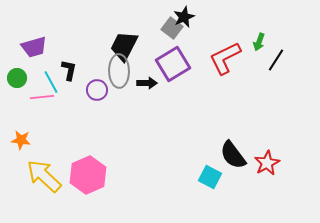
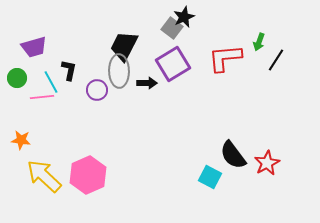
red L-shape: rotated 21 degrees clockwise
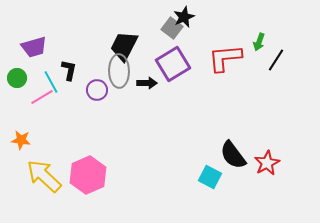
pink line: rotated 25 degrees counterclockwise
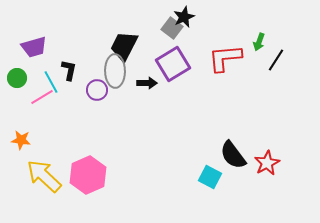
gray ellipse: moved 4 px left
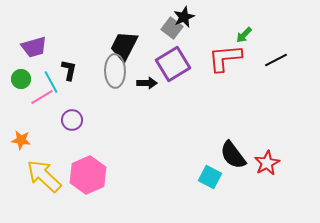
green arrow: moved 15 px left, 7 px up; rotated 24 degrees clockwise
black line: rotated 30 degrees clockwise
green circle: moved 4 px right, 1 px down
purple circle: moved 25 px left, 30 px down
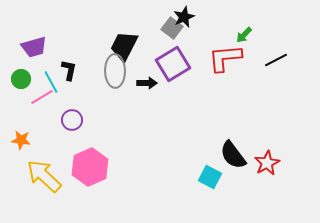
pink hexagon: moved 2 px right, 8 px up
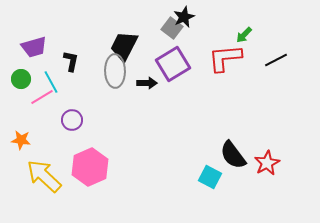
black L-shape: moved 2 px right, 9 px up
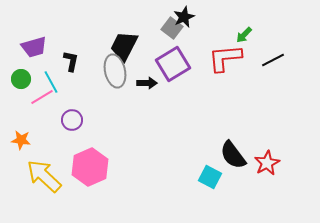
black line: moved 3 px left
gray ellipse: rotated 12 degrees counterclockwise
